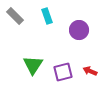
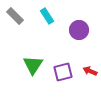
cyan rectangle: rotated 14 degrees counterclockwise
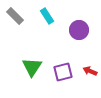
green triangle: moved 1 px left, 2 px down
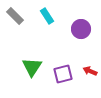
purple circle: moved 2 px right, 1 px up
purple square: moved 2 px down
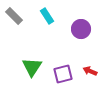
gray rectangle: moved 1 px left
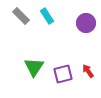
gray rectangle: moved 7 px right
purple circle: moved 5 px right, 6 px up
green triangle: moved 2 px right
red arrow: moved 2 px left; rotated 32 degrees clockwise
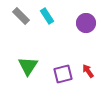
green triangle: moved 6 px left, 1 px up
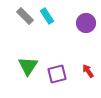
gray rectangle: moved 4 px right
purple square: moved 6 px left
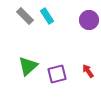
purple circle: moved 3 px right, 3 px up
green triangle: rotated 15 degrees clockwise
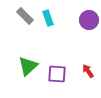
cyan rectangle: moved 1 px right, 2 px down; rotated 14 degrees clockwise
purple square: rotated 18 degrees clockwise
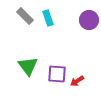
green triangle: rotated 25 degrees counterclockwise
red arrow: moved 11 px left, 10 px down; rotated 88 degrees counterclockwise
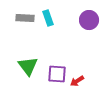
gray rectangle: moved 2 px down; rotated 42 degrees counterclockwise
